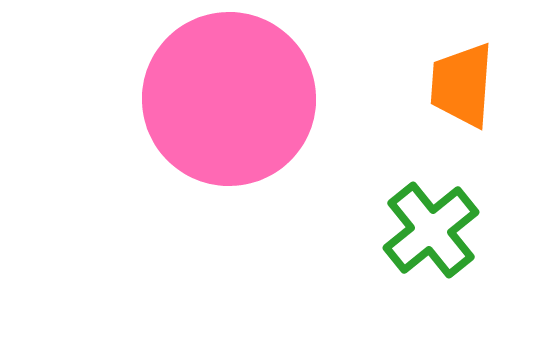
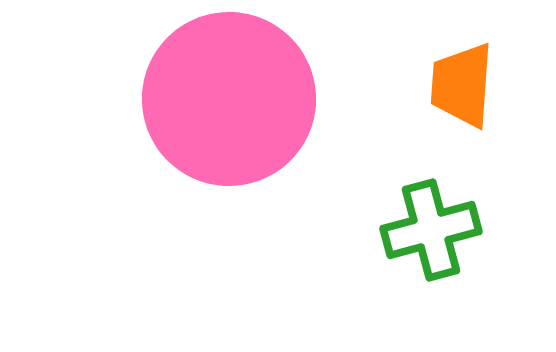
green cross: rotated 24 degrees clockwise
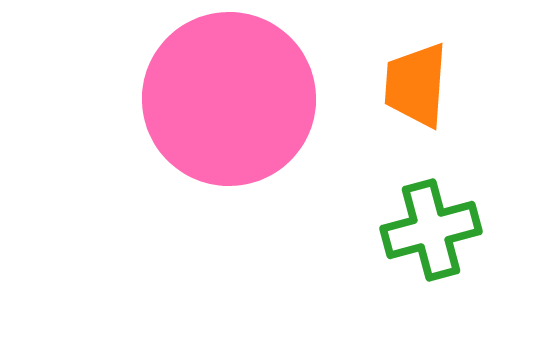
orange trapezoid: moved 46 px left
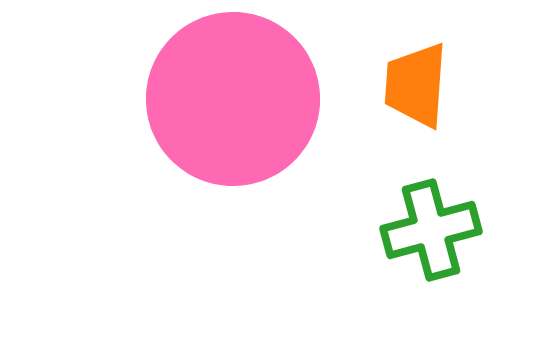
pink circle: moved 4 px right
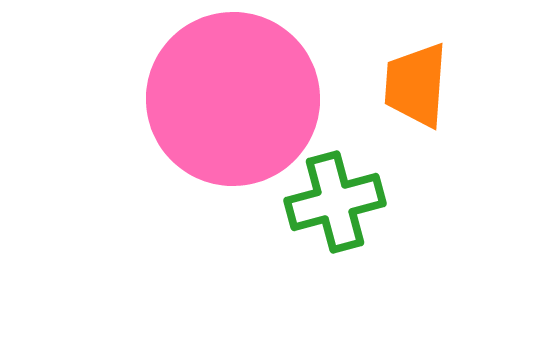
green cross: moved 96 px left, 28 px up
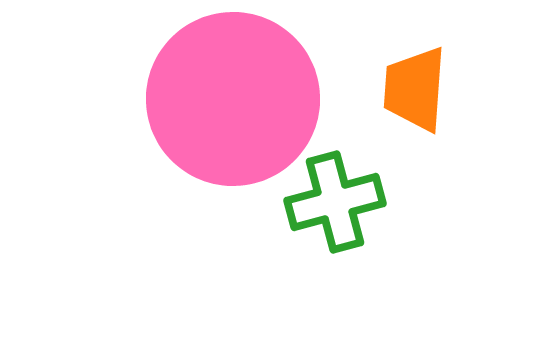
orange trapezoid: moved 1 px left, 4 px down
